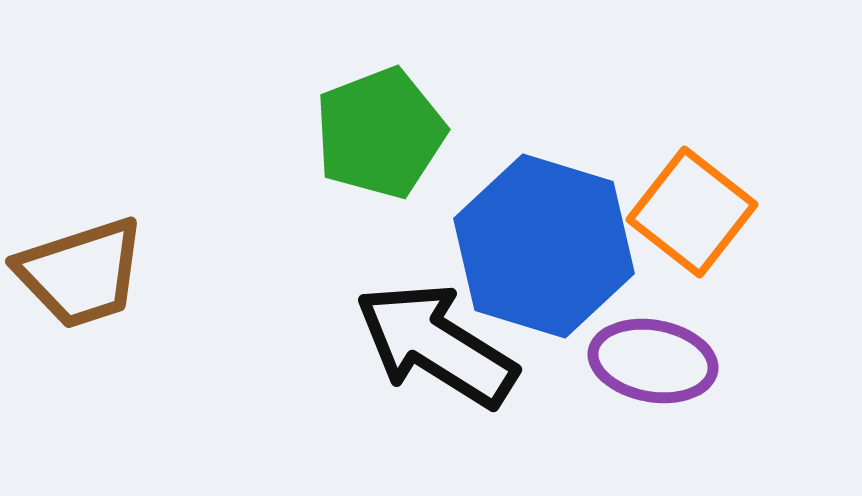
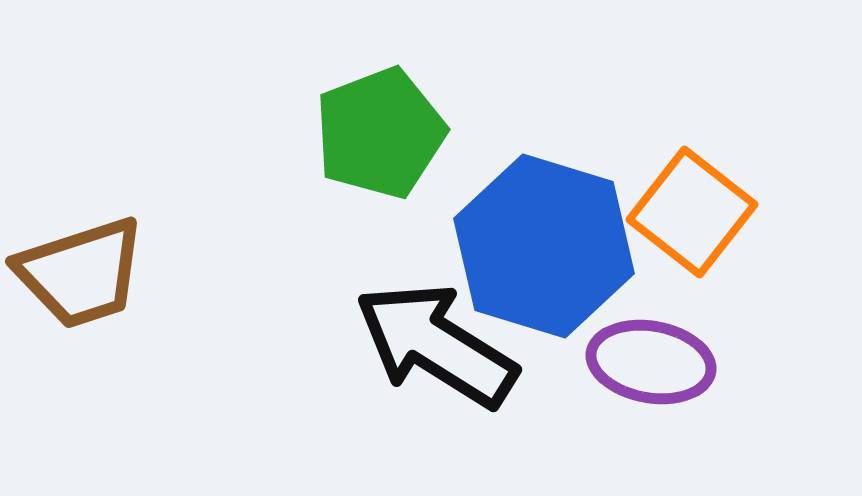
purple ellipse: moved 2 px left, 1 px down
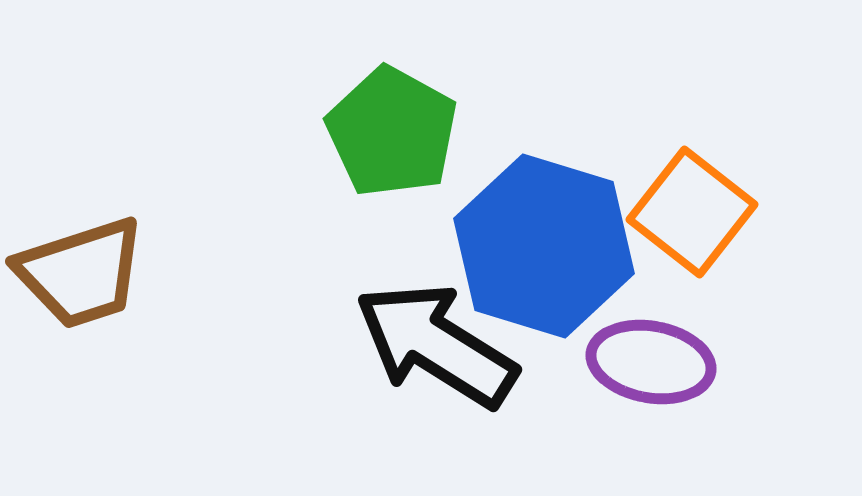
green pentagon: moved 12 px right, 1 px up; rotated 22 degrees counterclockwise
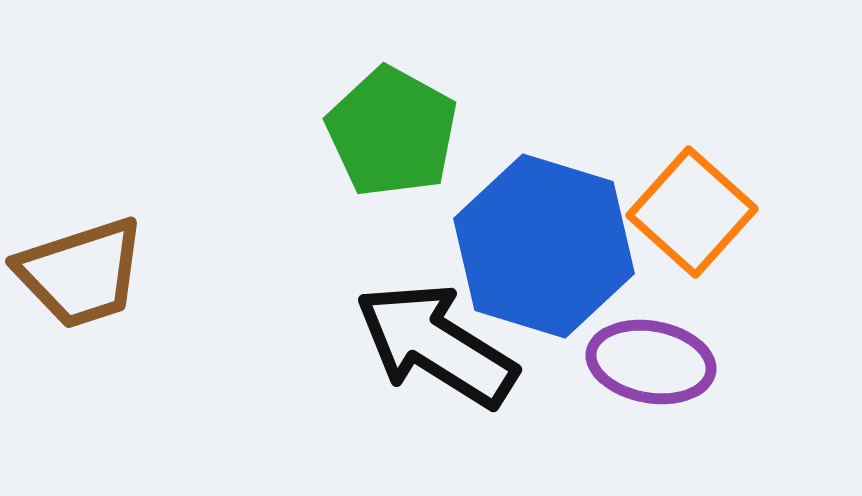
orange square: rotated 4 degrees clockwise
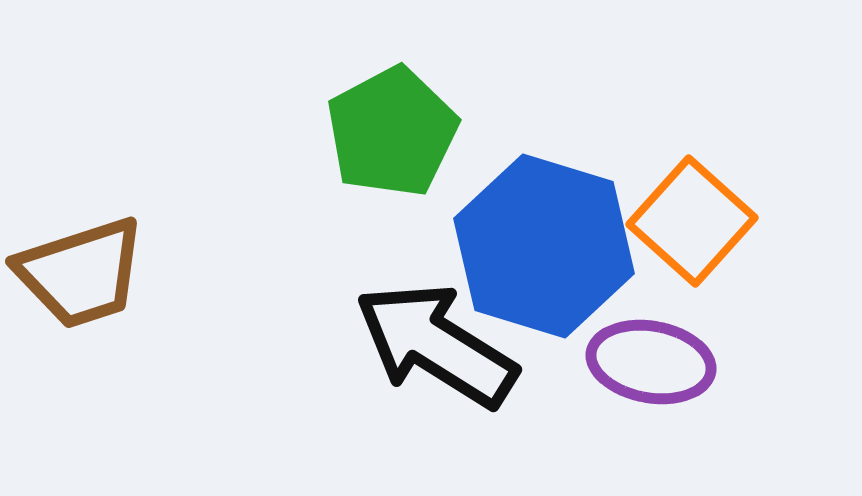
green pentagon: rotated 15 degrees clockwise
orange square: moved 9 px down
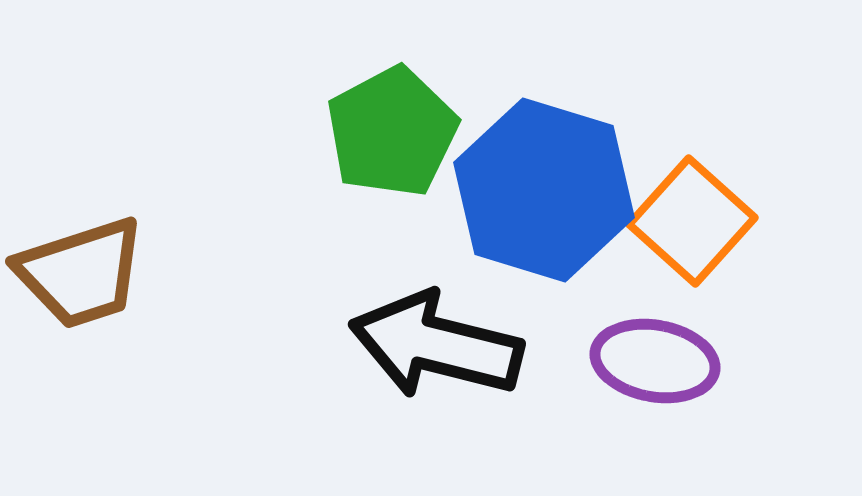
blue hexagon: moved 56 px up
black arrow: rotated 18 degrees counterclockwise
purple ellipse: moved 4 px right, 1 px up
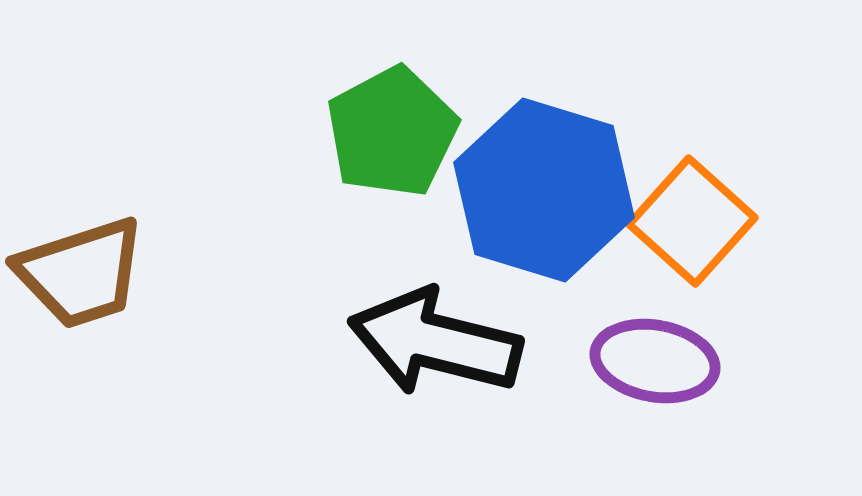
black arrow: moved 1 px left, 3 px up
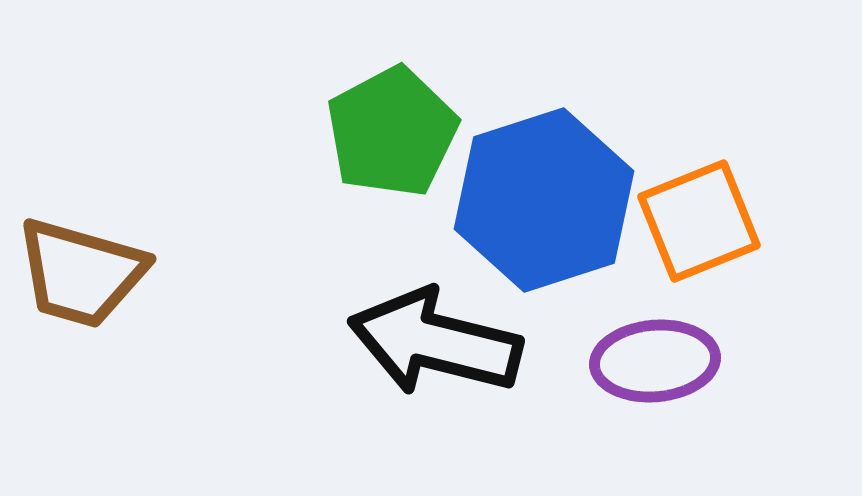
blue hexagon: moved 10 px down; rotated 25 degrees clockwise
orange square: moved 7 px right; rotated 26 degrees clockwise
brown trapezoid: rotated 34 degrees clockwise
purple ellipse: rotated 15 degrees counterclockwise
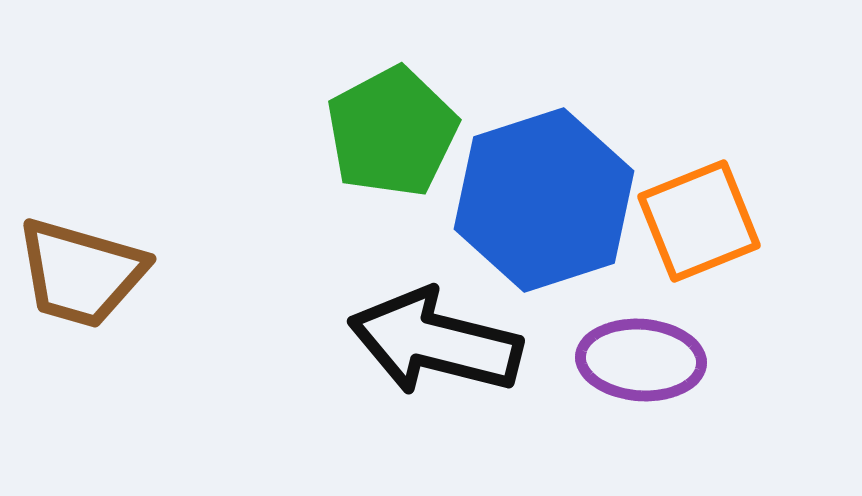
purple ellipse: moved 14 px left, 1 px up; rotated 9 degrees clockwise
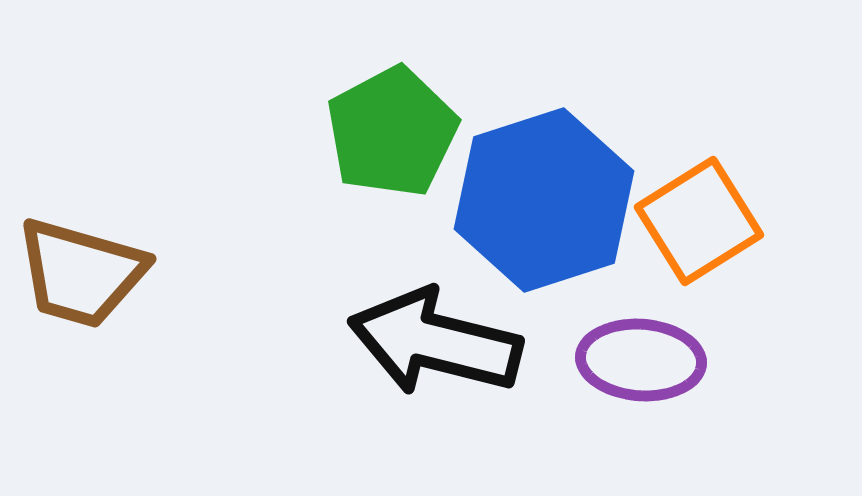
orange square: rotated 10 degrees counterclockwise
